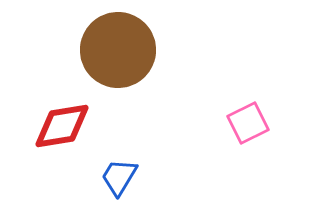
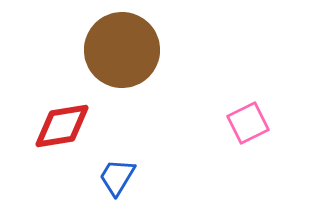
brown circle: moved 4 px right
blue trapezoid: moved 2 px left
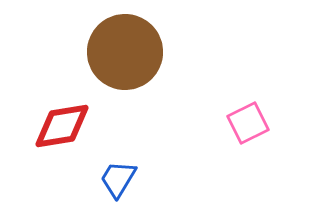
brown circle: moved 3 px right, 2 px down
blue trapezoid: moved 1 px right, 2 px down
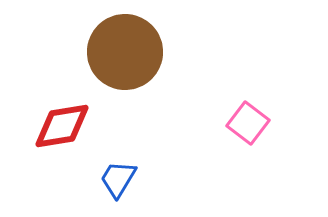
pink square: rotated 27 degrees counterclockwise
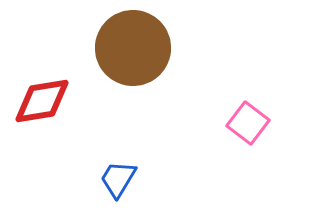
brown circle: moved 8 px right, 4 px up
red diamond: moved 20 px left, 25 px up
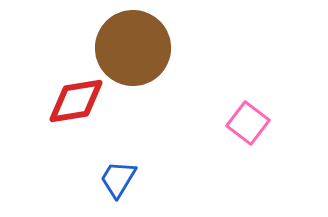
red diamond: moved 34 px right
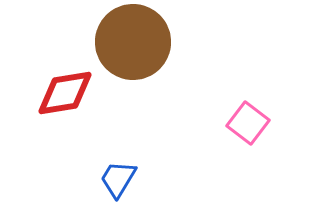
brown circle: moved 6 px up
red diamond: moved 11 px left, 8 px up
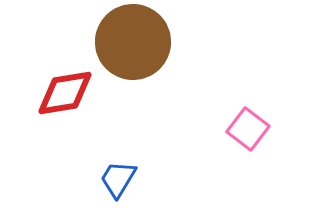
pink square: moved 6 px down
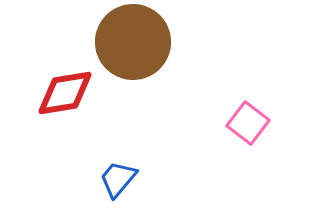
pink square: moved 6 px up
blue trapezoid: rotated 9 degrees clockwise
